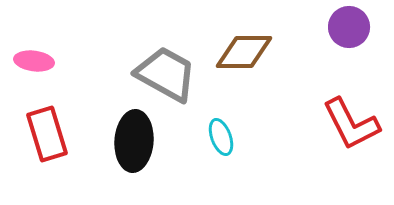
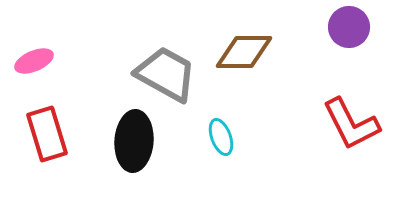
pink ellipse: rotated 30 degrees counterclockwise
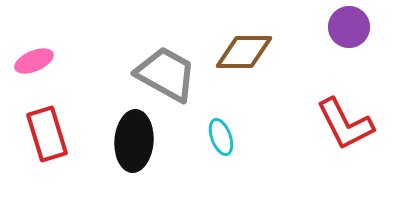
red L-shape: moved 6 px left
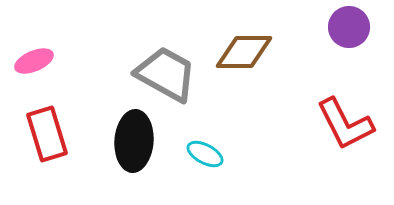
cyan ellipse: moved 16 px left, 17 px down; rotated 42 degrees counterclockwise
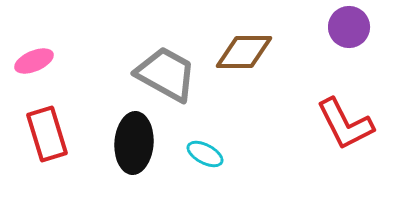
black ellipse: moved 2 px down
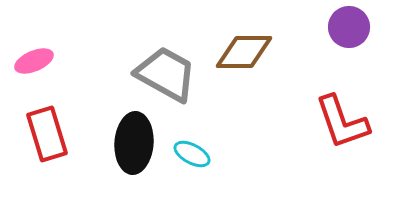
red L-shape: moved 3 px left, 2 px up; rotated 8 degrees clockwise
cyan ellipse: moved 13 px left
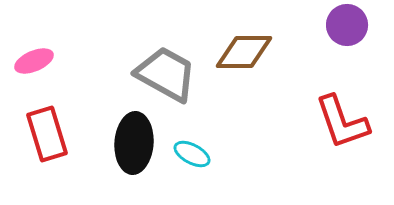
purple circle: moved 2 px left, 2 px up
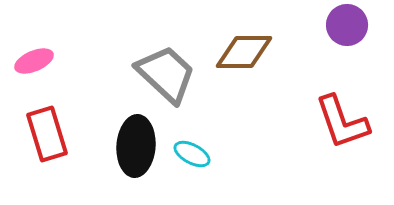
gray trapezoid: rotated 14 degrees clockwise
black ellipse: moved 2 px right, 3 px down
